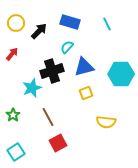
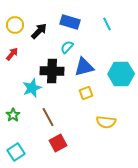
yellow circle: moved 1 px left, 2 px down
black cross: rotated 20 degrees clockwise
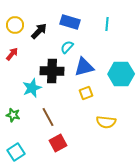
cyan line: rotated 32 degrees clockwise
green star: rotated 24 degrees counterclockwise
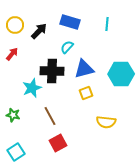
blue triangle: moved 2 px down
brown line: moved 2 px right, 1 px up
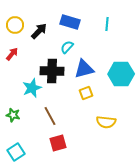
red square: rotated 12 degrees clockwise
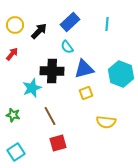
blue rectangle: rotated 60 degrees counterclockwise
cyan semicircle: rotated 80 degrees counterclockwise
cyan hexagon: rotated 20 degrees clockwise
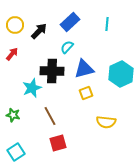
cyan semicircle: rotated 80 degrees clockwise
cyan hexagon: rotated 15 degrees clockwise
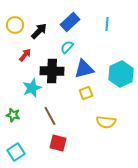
red arrow: moved 13 px right, 1 px down
red square: rotated 30 degrees clockwise
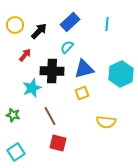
yellow square: moved 4 px left
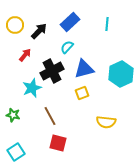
black cross: rotated 30 degrees counterclockwise
